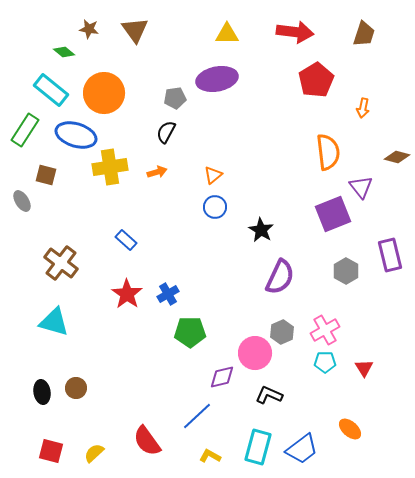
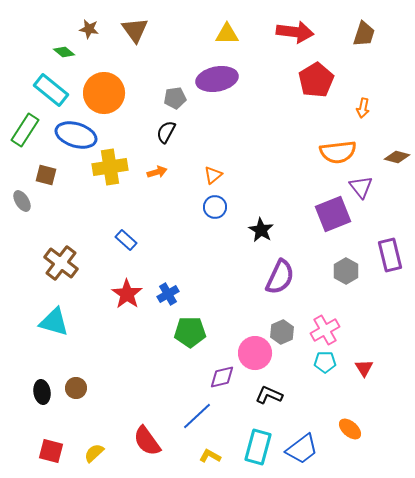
orange semicircle at (328, 152): moved 10 px right; rotated 90 degrees clockwise
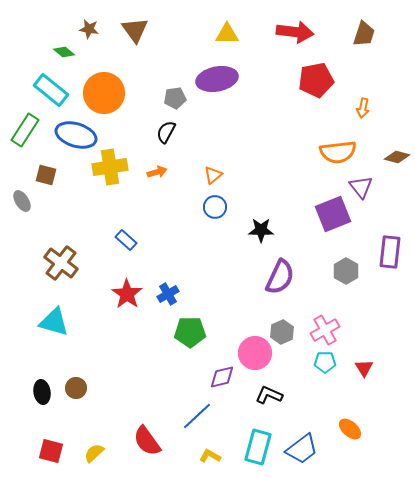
red pentagon at (316, 80): rotated 20 degrees clockwise
black star at (261, 230): rotated 30 degrees counterclockwise
purple rectangle at (390, 255): moved 3 px up; rotated 20 degrees clockwise
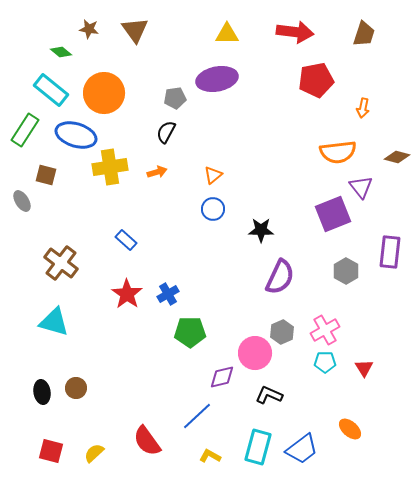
green diamond at (64, 52): moved 3 px left
blue circle at (215, 207): moved 2 px left, 2 px down
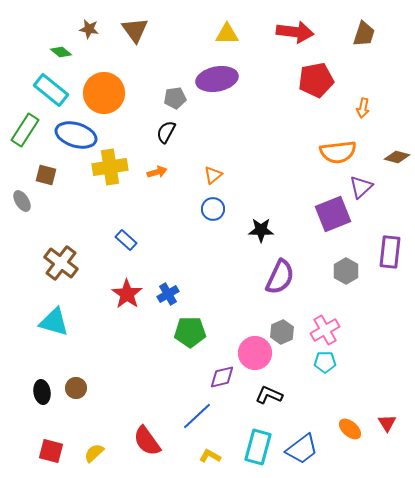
purple triangle at (361, 187): rotated 25 degrees clockwise
red triangle at (364, 368): moved 23 px right, 55 px down
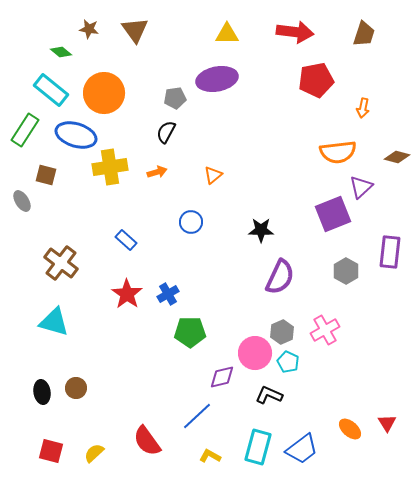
blue circle at (213, 209): moved 22 px left, 13 px down
cyan pentagon at (325, 362): moved 37 px left; rotated 25 degrees clockwise
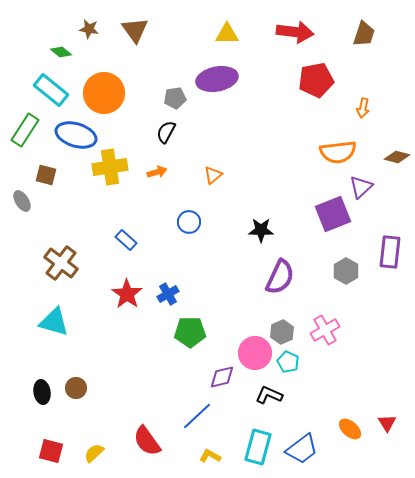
blue circle at (191, 222): moved 2 px left
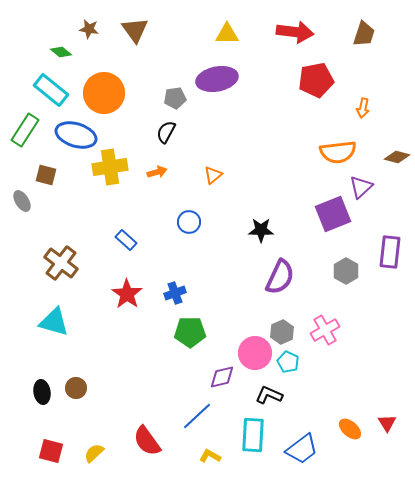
blue cross at (168, 294): moved 7 px right, 1 px up; rotated 10 degrees clockwise
cyan rectangle at (258, 447): moved 5 px left, 12 px up; rotated 12 degrees counterclockwise
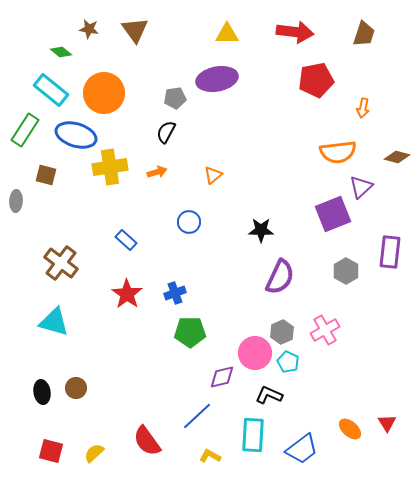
gray ellipse at (22, 201): moved 6 px left; rotated 35 degrees clockwise
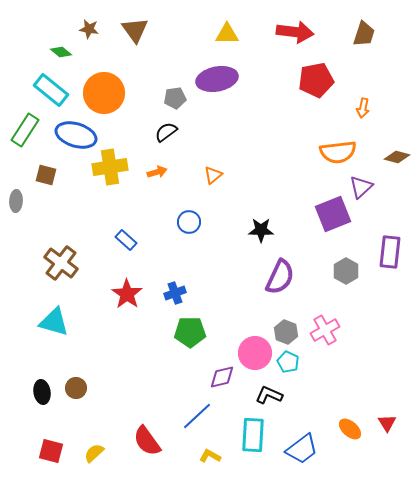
black semicircle at (166, 132): rotated 25 degrees clockwise
gray hexagon at (282, 332): moved 4 px right; rotated 15 degrees counterclockwise
